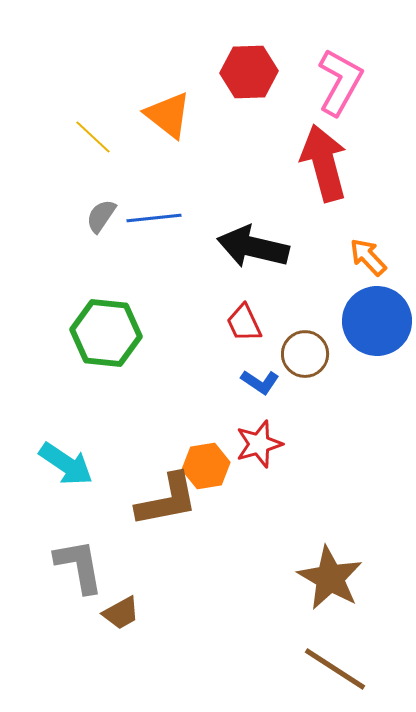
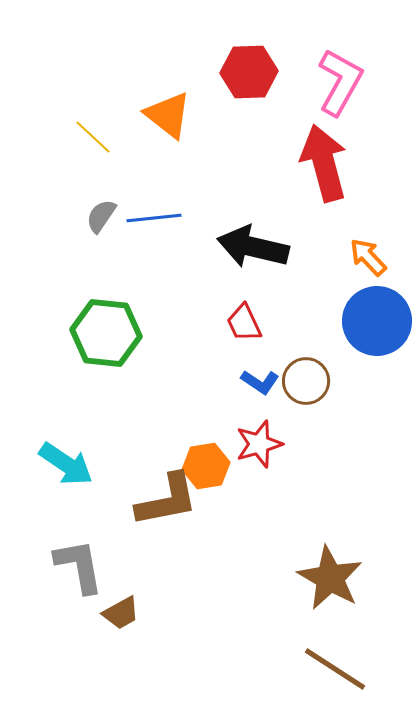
brown circle: moved 1 px right, 27 px down
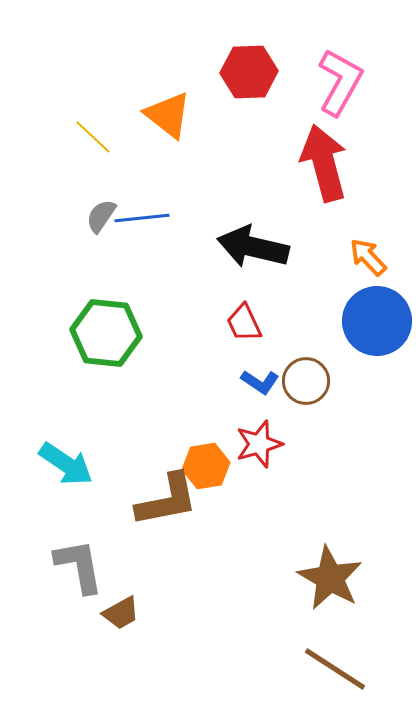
blue line: moved 12 px left
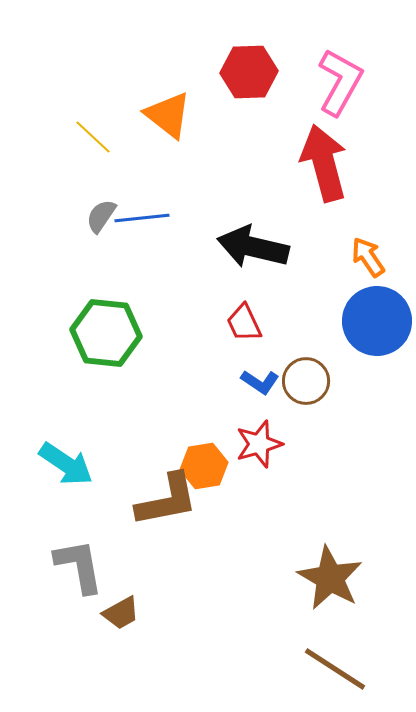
orange arrow: rotated 9 degrees clockwise
orange hexagon: moved 2 px left
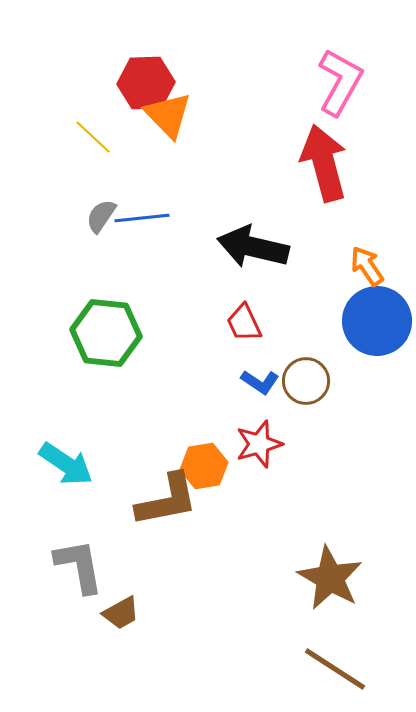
red hexagon: moved 103 px left, 11 px down
orange triangle: rotated 8 degrees clockwise
orange arrow: moved 1 px left, 9 px down
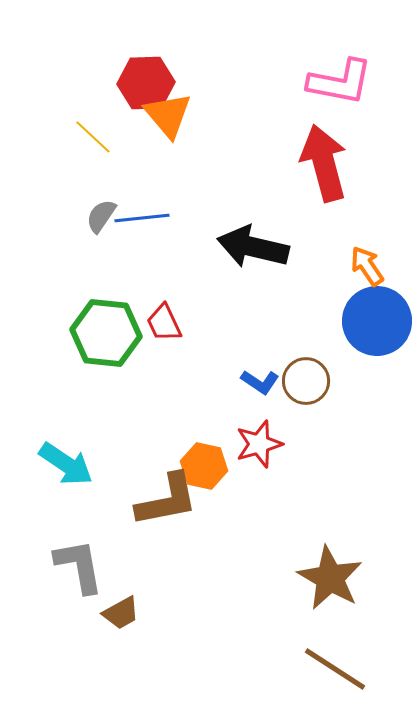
pink L-shape: rotated 72 degrees clockwise
orange triangle: rotated 4 degrees clockwise
red trapezoid: moved 80 px left
orange hexagon: rotated 21 degrees clockwise
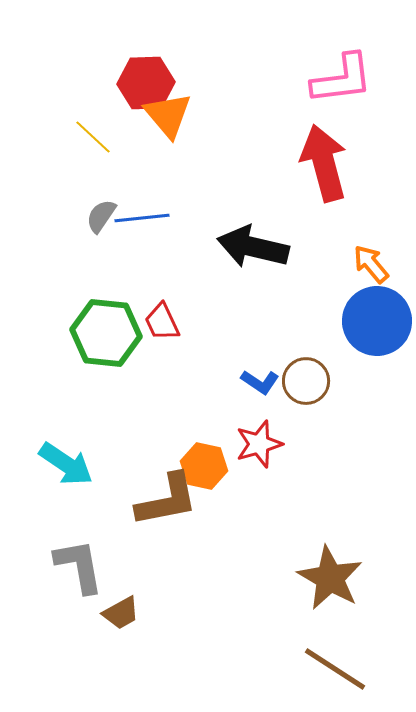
pink L-shape: moved 2 px right, 3 px up; rotated 18 degrees counterclockwise
orange arrow: moved 4 px right, 2 px up; rotated 6 degrees counterclockwise
red trapezoid: moved 2 px left, 1 px up
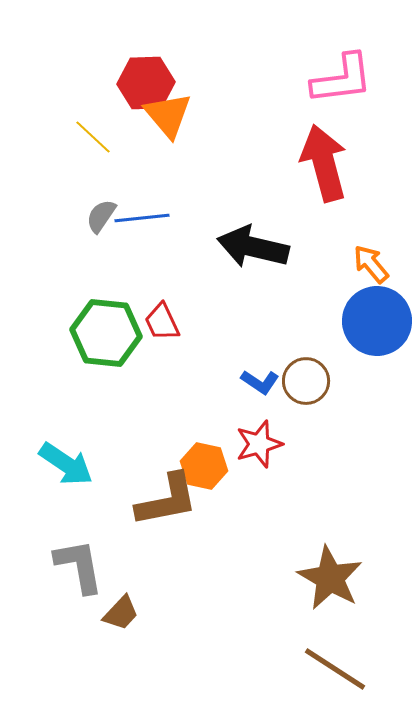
brown trapezoid: rotated 18 degrees counterclockwise
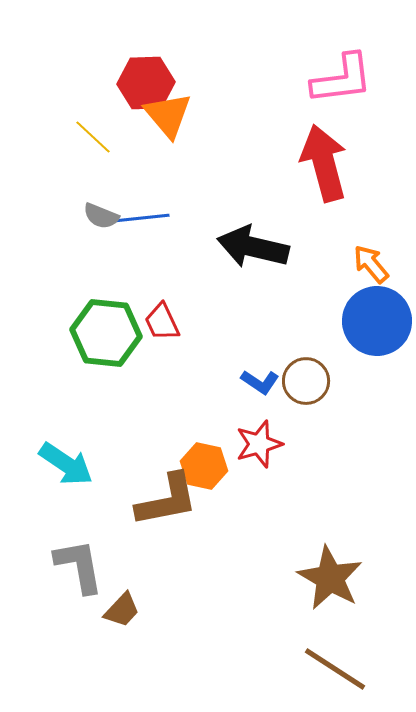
gray semicircle: rotated 102 degrees counterclockwise
brown trapezoid: moved 1 px right, 3 px up
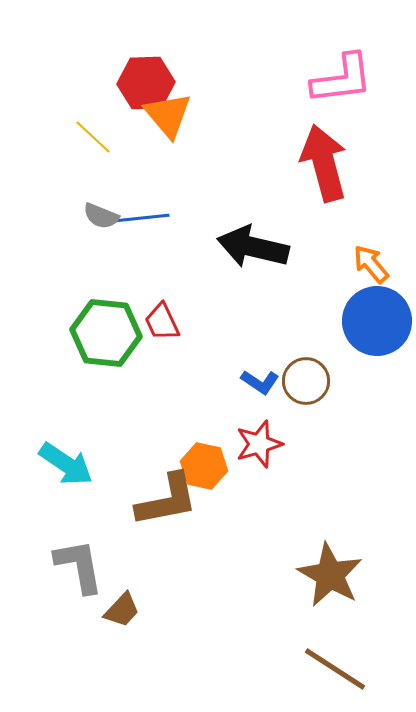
brown star: moved 3 px up
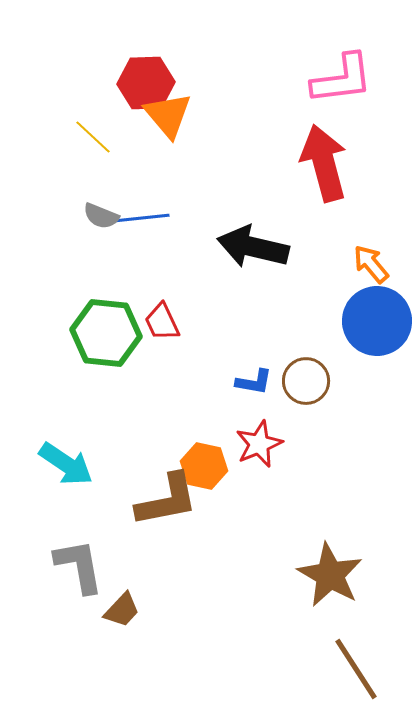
blue L-shape: moved 6 px left; rotated 24 degrees counterclockwise
red star: rotated 6 degrees counterclockwise
brown line: moved 21 px right; rotated 24 degrees clockwise
